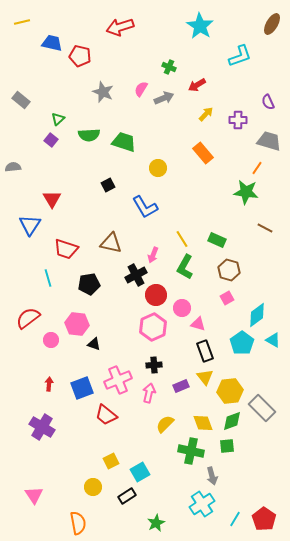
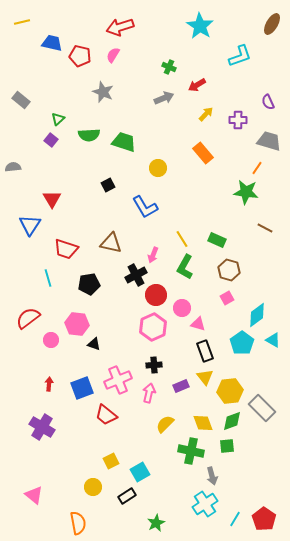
pink semicircle at (141, 89): moved 28 px left, 34 px up
pink triangle at (34, 495): rotated 18 degrees counterclockwise
cyan cross at (202, 504): moved 3 px right
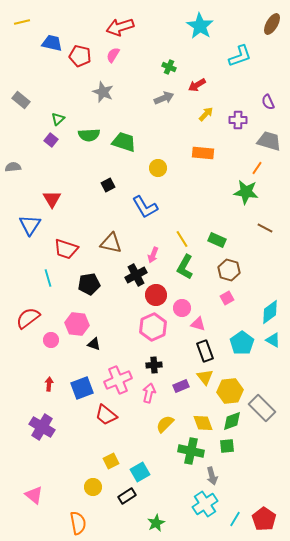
orange rectangle at (203, 153): rotated 45 degrees counterclockwise
cyan diamond at (257, 315): moved 13 px right, 3 px up
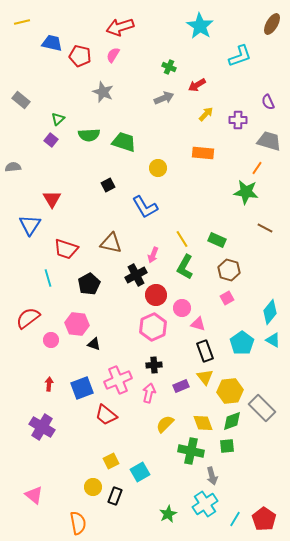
black pentagon at (89, 284): rotated 20 degrees counterclockwise
cyan diamond at (270, 312): rotated 15 degrees counterclockwise
black rectangle at (127, 496): moved 12 px left; rotated 36 degrees counterclockwise
green star at (156, 523): moved 12 px right, 9 px up
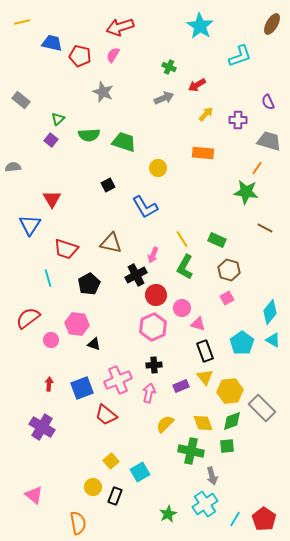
yellow square at (111, 461): rotated 14 degrees counterclockwise
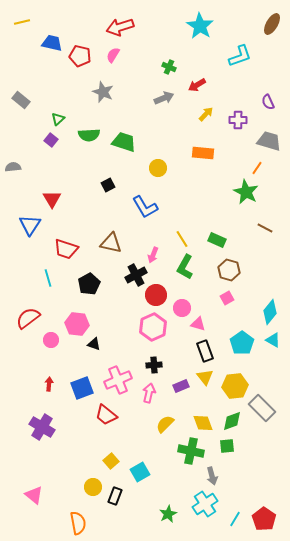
green star at (246, 192): rotated 20 degrees clockwise
yellow hexagon at (230, 391): moved 5 px right, 5 px up
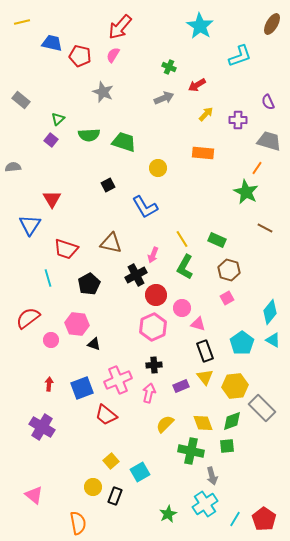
red arrow at (120, 27): rotated 32 degrees counterclockwise
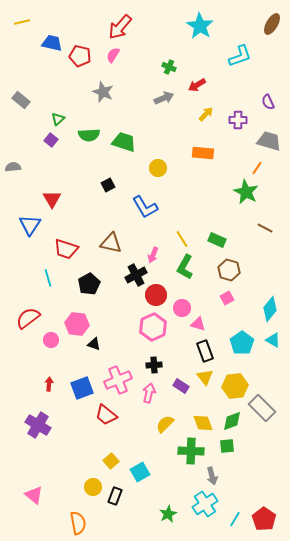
cyan diamond at (270, 312): moved 3 px up
purple rectangle at (181, 386): rotated 56 degrees clockwise
purple cross at (42, 427): moved 4 px left, 2 px up
green cross at (191, 451): rotated 10 degrees counterclockwise
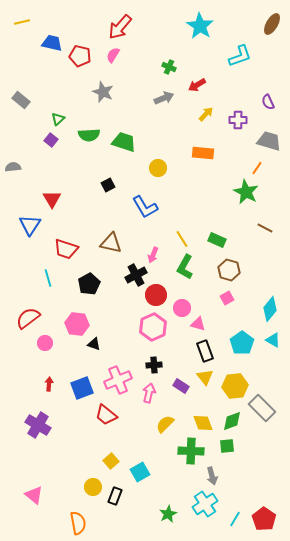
pink circle at (51, 340): moved 6 px left, 3 px down
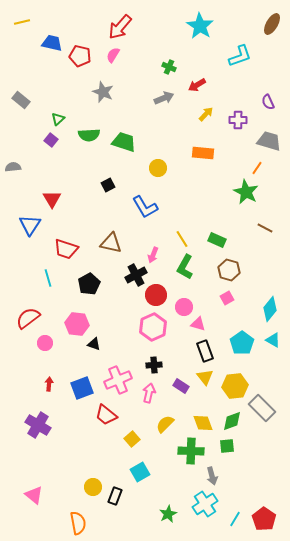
pink circle at (182, 308): moved 2 px right, 1 px up
yellow square at (111, 461): moved 21 px right, 22 px up
